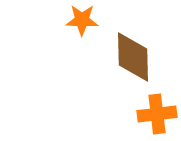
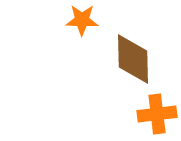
brown diamond: moved 2 px down
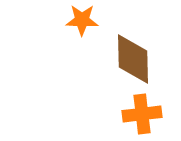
orange cross: moved 15 px left
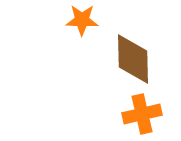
orange cross: rotated 6 degrees counterclockwise
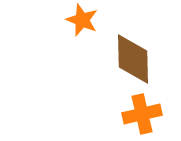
orange star: rotated 20 degrees clockwise
